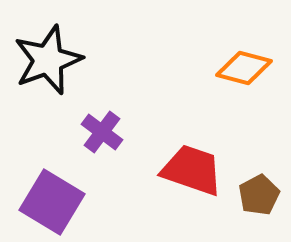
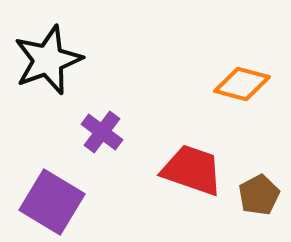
orange diamond: moved 2 px left, 16 px down
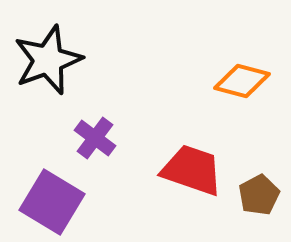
orange diamond: moved 3 px up
purple cross: moved 7 px left, 6 px down
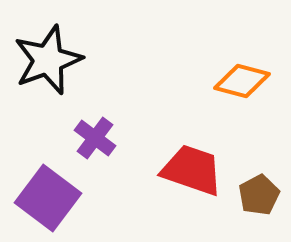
purple square: moved 4 px left, 4 px up; rotated 6 degrees clockwise
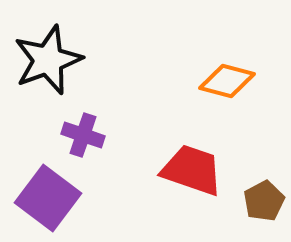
orange diamond: moved 15 px left
purple cross: moved 12 px left, 3 px up; rotated 18 degrees counterclockwise
brown pentagon: moved 5 px right, 6 px down
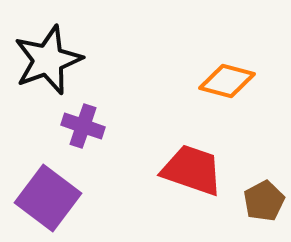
purple cross: moved 9 px up
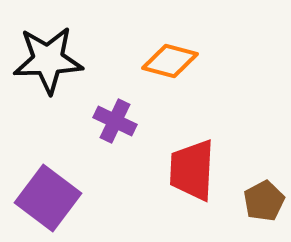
black star: rotated 18 degrees clockwise
orange diamond: moved 57 px left, 20 px up
purple cross: moved 32 px right, 5 px up; rotated 6 degrees clockwise
red trapezoid: rotated 106 degrees counterclockwise
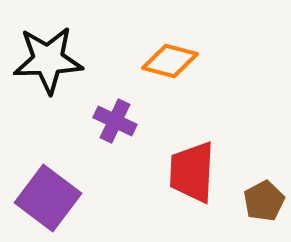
red trapezoid: moved 2 px down
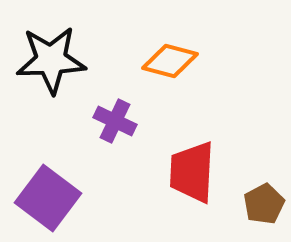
black star: moved 3 px right
brown pentagon: moved 3 px down
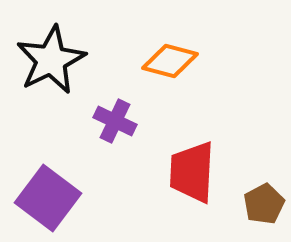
black star: rotated 24 degrees counterclockwise
